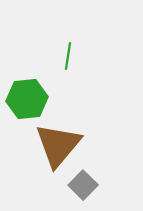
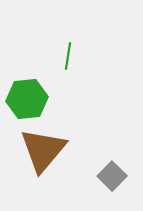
brown triangle: moved 15 px left, 5 px down
gray square: moved 29 px right, 9 px up
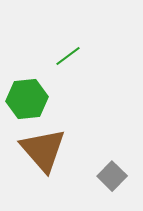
green line: rotated 44 degrees clockwise
brown triangle: rotated 21 degrees counterclockwise
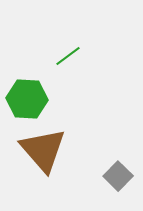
green hexagon: rotated 9 degrees clockwise
gray square: moved 6 px right
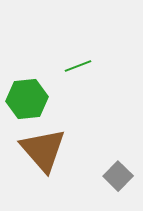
green line: moved 10 px right, 10 px down; rotated 16 degrees clockwise
green hexagon: rotated 9 degrees counterclockwise
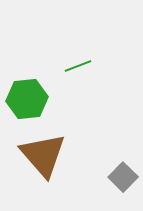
brown triangle: moved 5 px down
gray square: moved 5 px right, 1 px down
